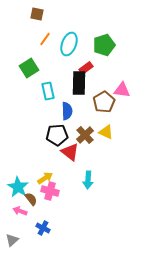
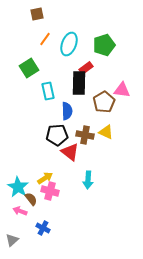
brown square: rotated 24 degrees counterclockwise
brown cross: rotated 36 degrees counterclockwise
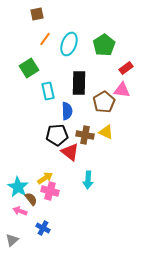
green pentagon: rotated 15 degrees counterclockwise
red rectangle: moved 40 px right
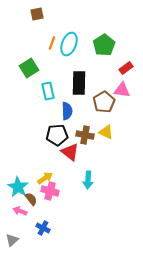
orange line: moved 7 px right, 4 px down; rotated 16 degrees counterclockwise
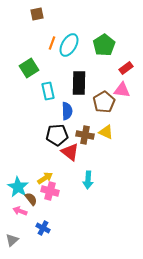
cyan ellipse: moved 1 px down; rotated 10 degrees clockwise
